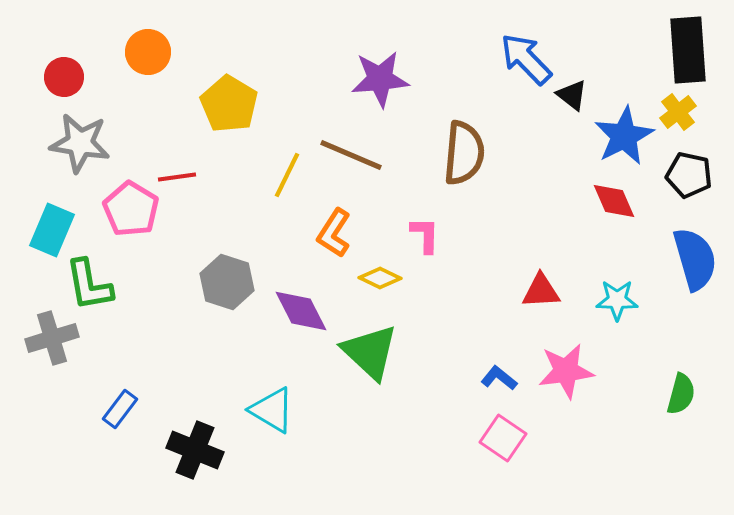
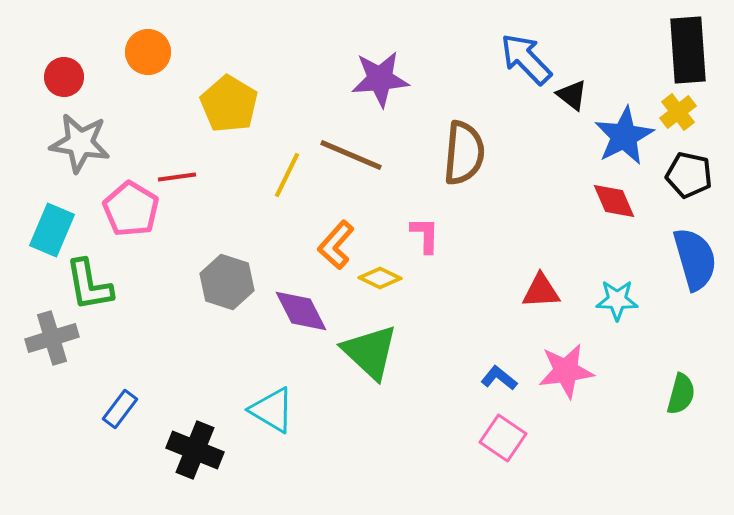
orange L-shape: moved 2 px right, 12 px down; rotated 9 degrees clockwise
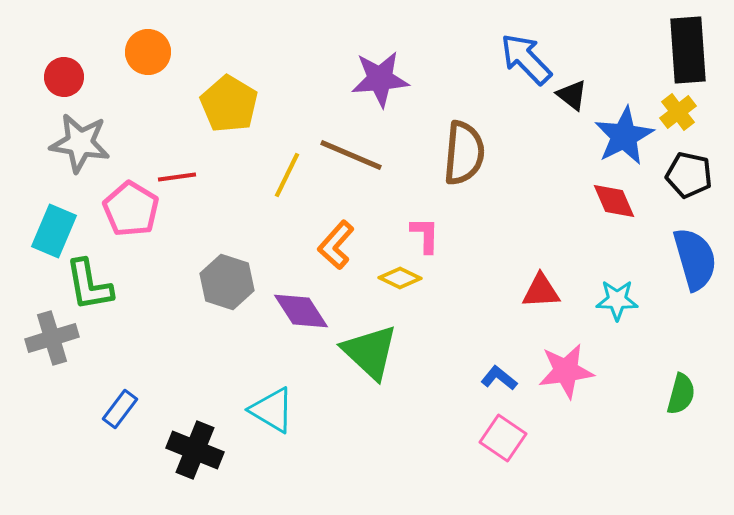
cyan rectangle: moved 2 px right, 1 px down
yellow diamond: moved 20 px right
purple diamond: rotated 6 degrees counterclockwise
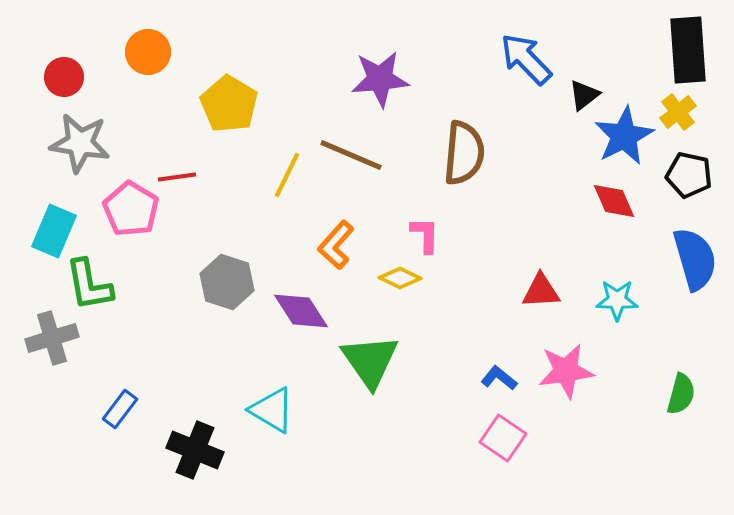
black triangle: moved 12 px right; rotated 44 degrees clockwise
green triangle: moved 9 px down; rotated 12 degrees clockwise
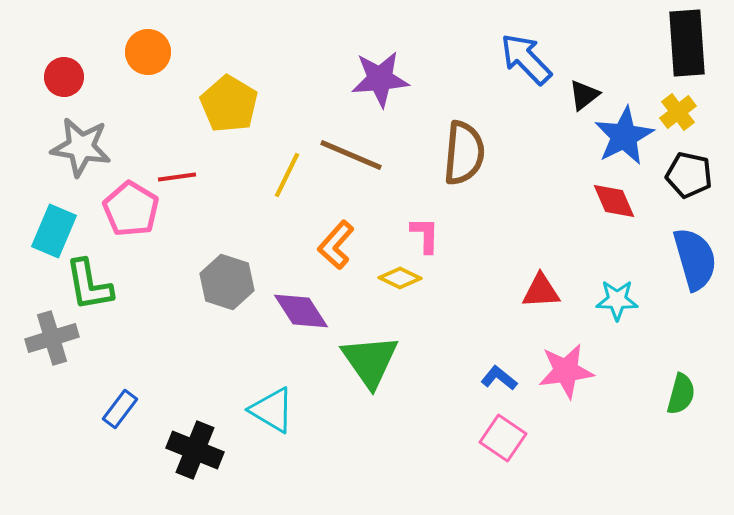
black rectangle: moved 1 px left, 7 px up
gray star: moved 1 px right, 4 px down
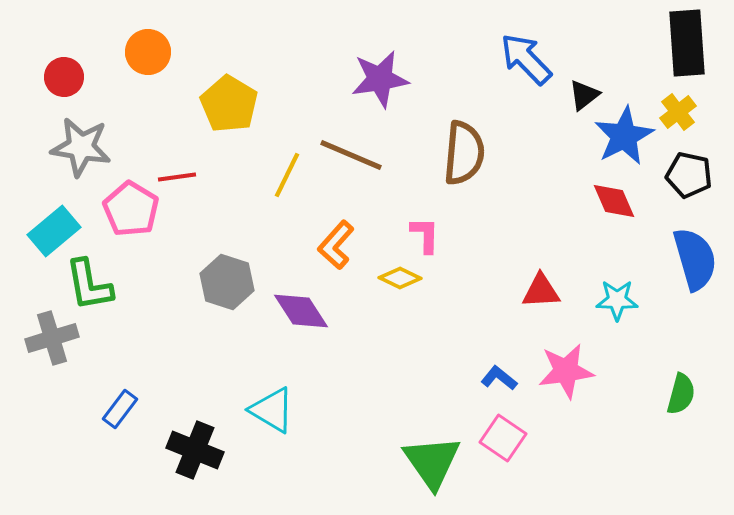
purple star: rotated 4 degrees counterclockwise
cyan rectangle: rotated 27 degrees clockwise
green triangle: moved 62 px right, 101 px down
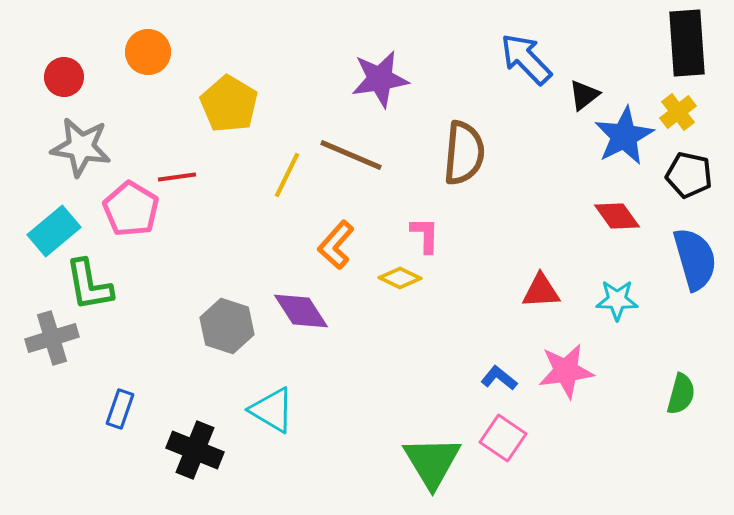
red diamond: moved 3 px right, 15 px down; rotated 12 degrees counterclockwise
gray hexagon: moved 44 px down
blue rectangle: rotated 18 degrees counterclockwise
green triangle: rotated 4 degrees clockwise
